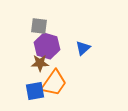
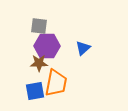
purple hexagon: rotated 15 degrees counterclockwise
brown star: moved 1 px left
orange trapezoid: moved 2 px right; rotated 24 degrees counterclockwise
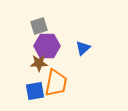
gray square: rotated 24 degrees counterclockwise
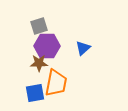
blue square: moved 2 px down
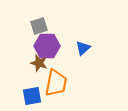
brown star: rotated 18 degrees clockwise
blue square: moved 3 px left, 3 px down
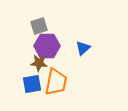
brown star: rotated 12 degrees counterclockwise
orange trapezoid: moved 1 px up
blue square: moved 12 px up
